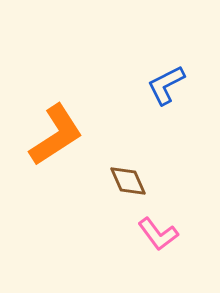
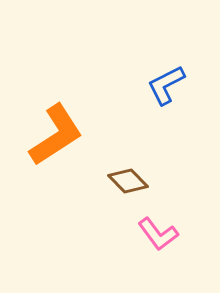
brown diamond: rotated 21 degrees counterclockwise
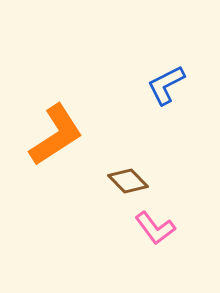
pink L-shape: moved 3 px left, 6 px up
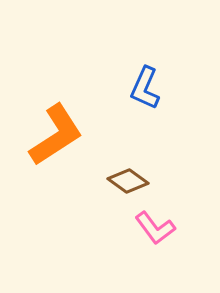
blue L-shape: moved 21 px left, 3 px down; rotated 39 degrees counterclockwise
brown diamond: rotated 9 degrees counterclockwise
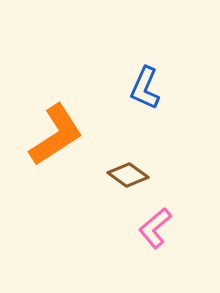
brown diamond: moved 6 px up
pink L-shape: rotated 87 degrees clockwise
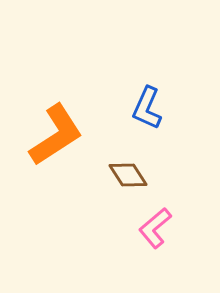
blue L-shape: moved 2 px right, 20 px down
brown diamond: rotated 21 degrees clockwise
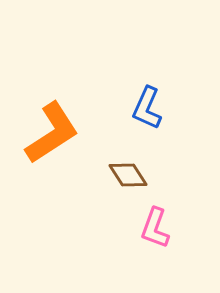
orange L-shape: moved 4 px left, 2 px up
pink L-shape: rotated 30 degrees counterclockwise
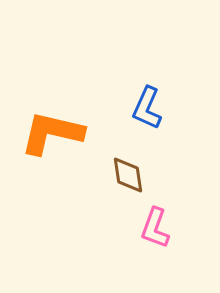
orange L-shape: rotated 134 degrees counterclockwise
brown diamond: rotated 24 degrees clockwise
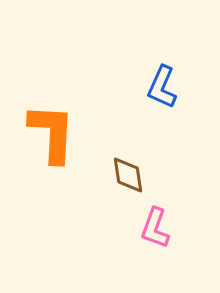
blue L-shape: moved 15 px right, 21 px up
orange L-shape: rotated 80 degrees clockwise
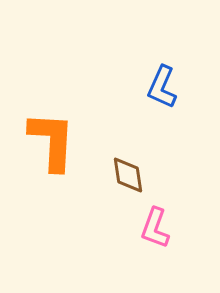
orange L-shape: moved 8 px down
